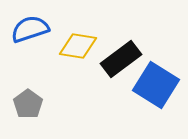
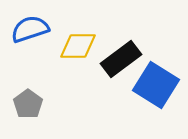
yellow diamond: rotated 9 degrees counterclockwise
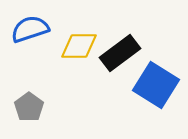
yellow diamond: moved 1 px right
black rectangle: moved 1 px left, 6 px up
gray pentagon: moved 1 px right, 3 px down
